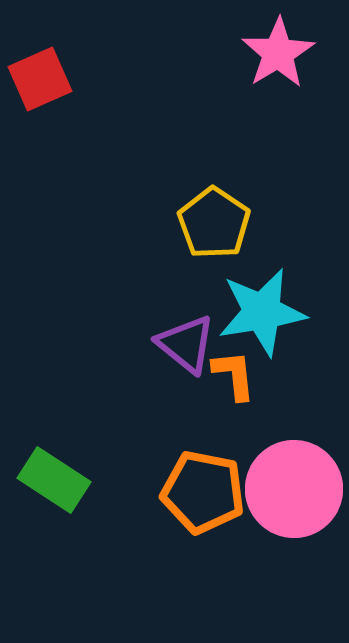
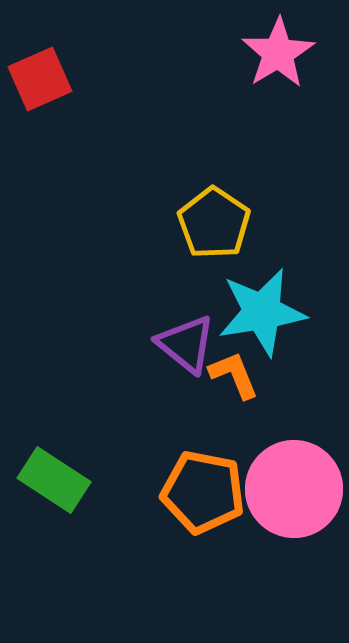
orange L-shape: rotated 16 degrees counterclockwise
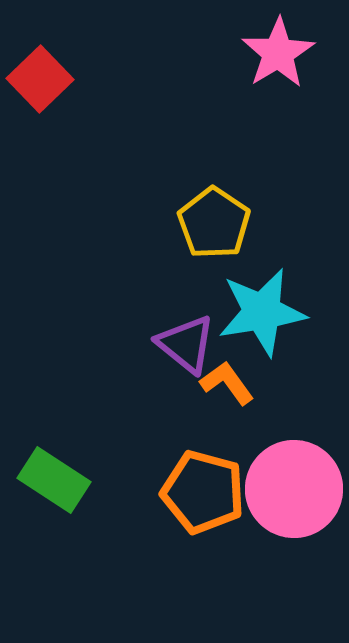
red square: rotated 20 degrees counterclockwise
orange L-shape: moved 7 px left, 8 px down; rotated 14 degrees counterclockwise
orange pentagon: rotated 4 degrees clockwise
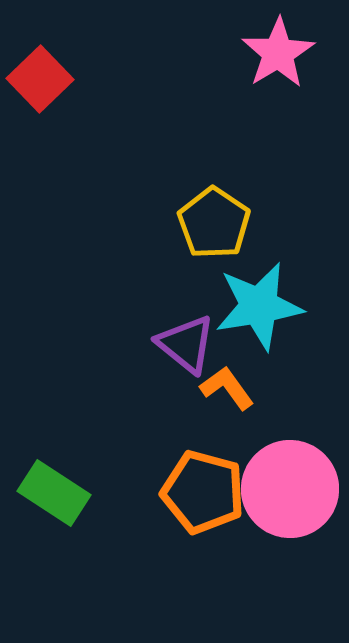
cyan star: moved 3 px left, 6 px up
orange L-shape: moved 5 px down
green rectangle: moved 13 px down
pink circle: moved 4 px left
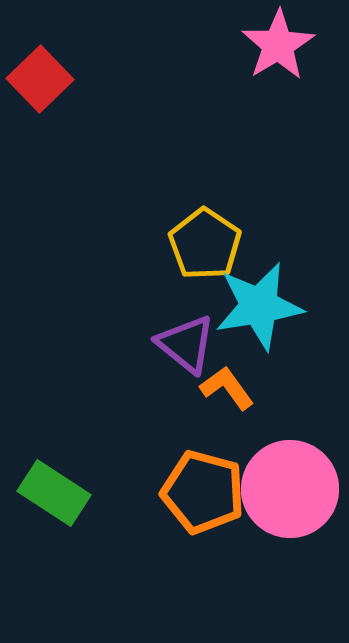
pink star: moved 8 px up
yellow pentagon: moved 9 px left, 21 px down
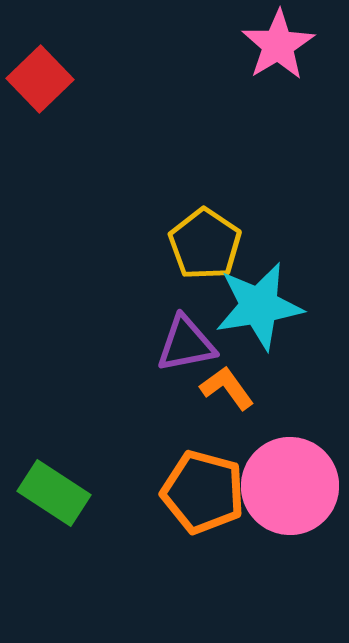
purple triangle: rotated 50 degrees counterclockwise
pink circle: moved 3 px up
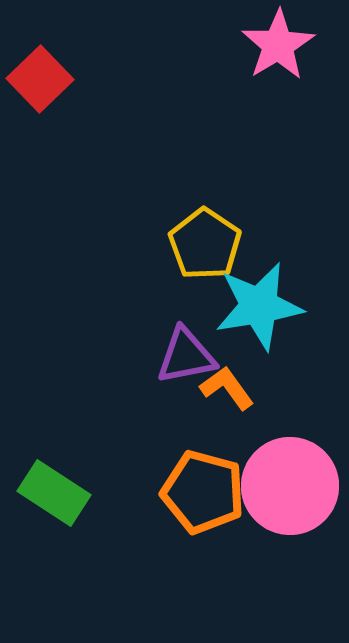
purple triangle: moved 12 px down
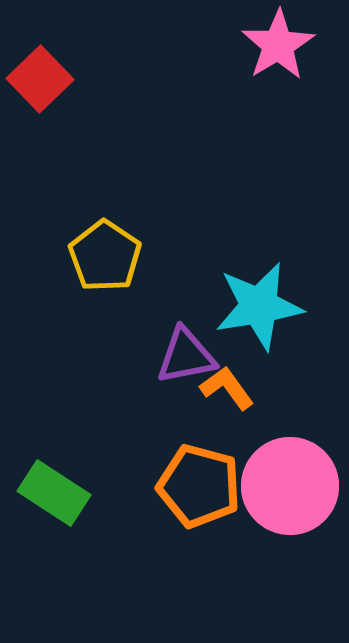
yellow pentagon: moved 100 px left, 12 px down
orange pentagon: moved 4 px left, 6 px up
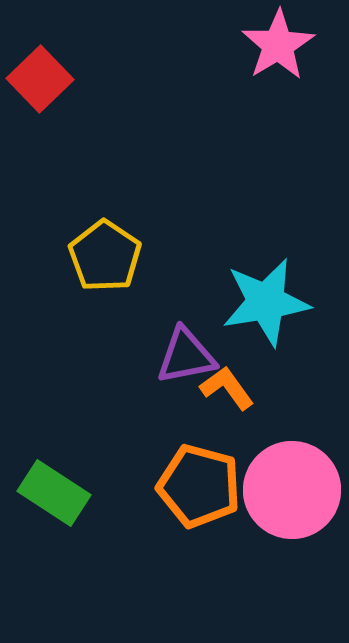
cyan star: moved 7 px right, 4 px up
pink circle: moved 2 px right, 4 px down
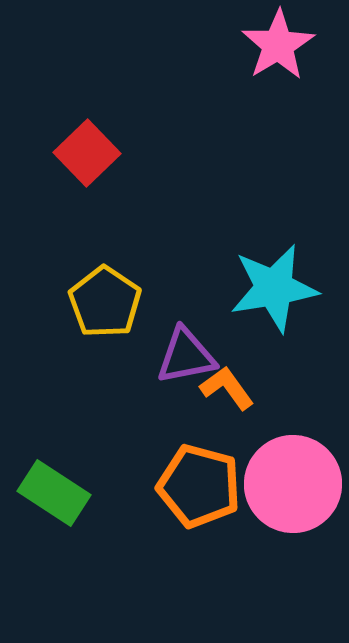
red square: moved 47 px right, 74 px down
yellow pentagon: moved 46 px down
cyan star: moved 8 px right, 14 px up
pink circle: moved 1 px right, 6 px up
